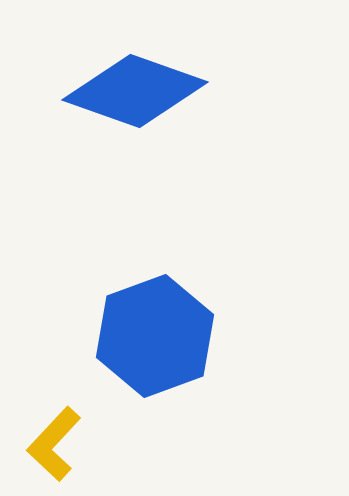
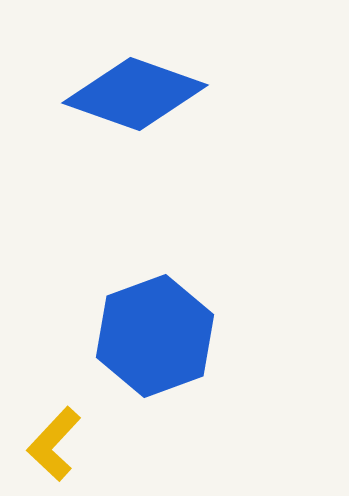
blue diamond: moved 3 px down
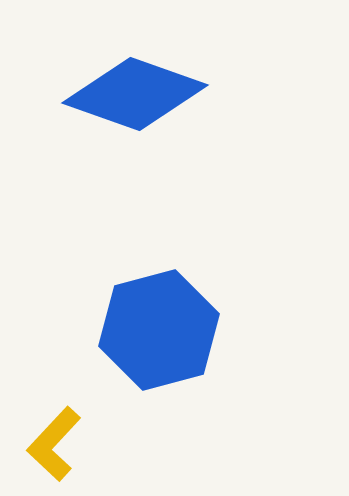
blue hexagon: moved 4 px right, 6 px up; rotated 5 degrees clockwise
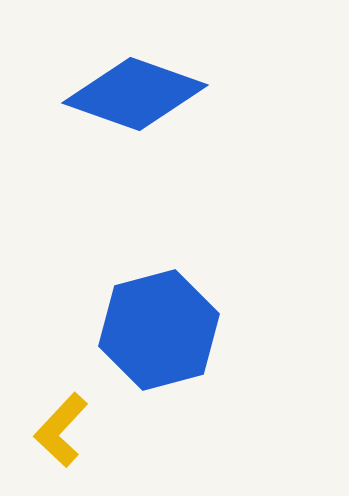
yellow L-shape: moved 7 px right, 14 px up
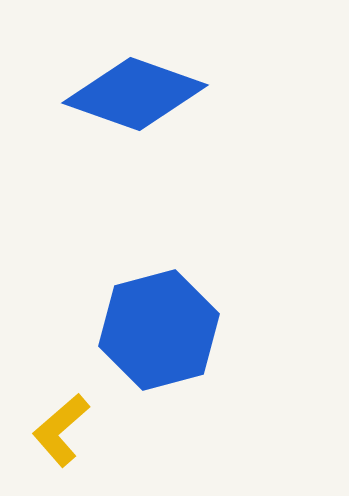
yellow L-shape: rotated 6 degrees clockwise
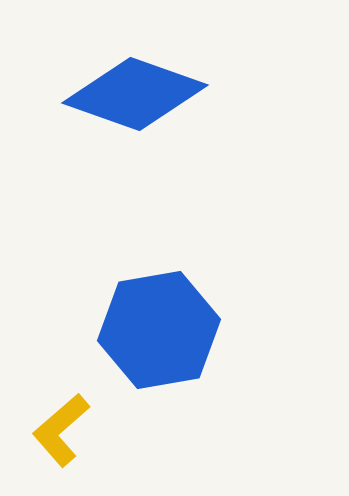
blue hexagon: rotated 5 degrees clockwise
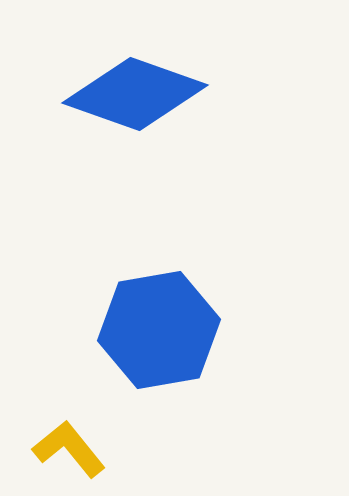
yellow L-shape: moved 8 px right, 19 px down; rotated 92 degrees clockwise
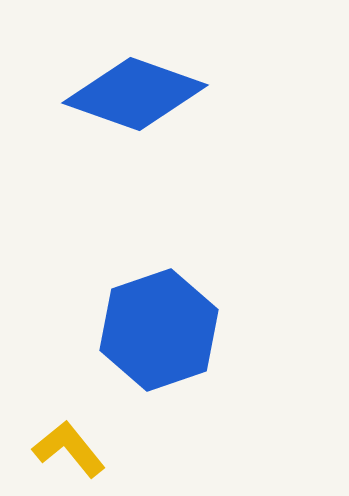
blue hexagon: rotated 9 degrees counterclockwise
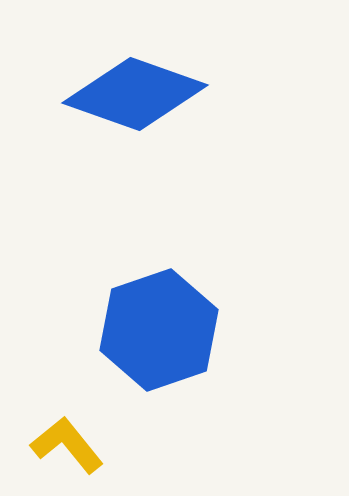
yellow L-shape: moved 2 px left, 4 px up
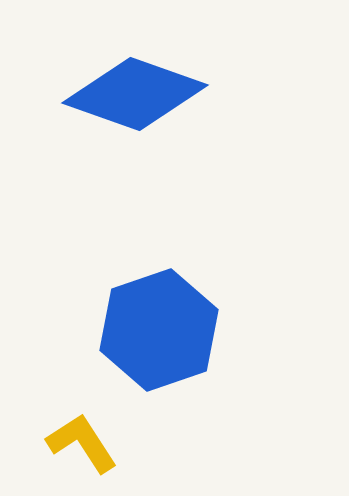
yellow L-shape: moved 15 px right, 2 px up; rotated 6 degrees clockwise
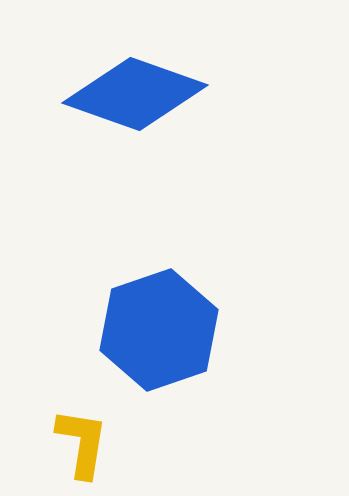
yellow L-shape: rotated 42 degrees clockwise
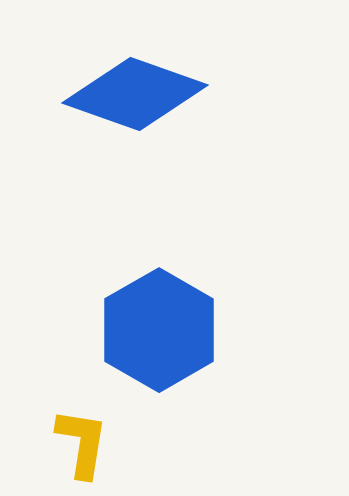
blue hexagon: rotated 11 degrees counterclockwise
